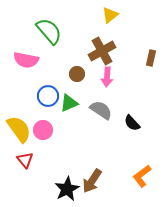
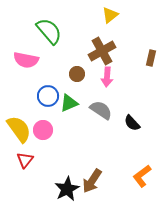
red triangle: rotated 18 degrees clockwise
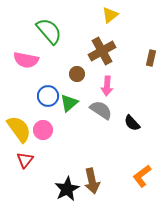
pink arrow: moved 9 px down
green triangle: rotated 18 degrees counterclockwise
brown arrow: rotated 45 degrees counterclockwise
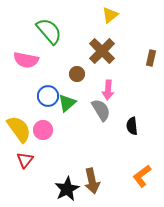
brown cross: rotated 16 degrees counterclockwise
pink arrow: moved 1 px right, 4 px down
green triangle: moved 2 px left
gray semicircle: rotated 25 degrees clockwise
black semicircle: moved 3 px down; rotated 36 degrees clockwise
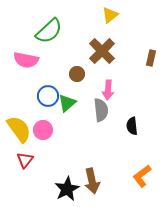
green semicircle: rotated 88 degrees clockwise
gray semicircle: rotated 25 degrees clockwise
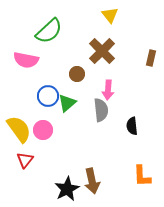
yellow triangle: rotated 30 degrees counterclockwise
orange L-shape: rotated 55 degrees counterclockwise
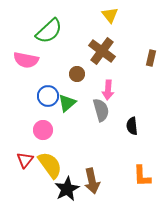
brown cross: rotated 8 degrees counterclockwise
gray semicircle: rotated 10 degrees counterclockwise
yellow semicircle: moved 31 px right, 36 px down
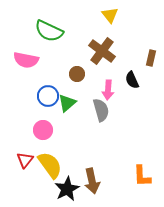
green semicircle: rotated 68 degrees clockwise
black semicircle: moved 46 px up; rotated 18 degrees counterclockwise
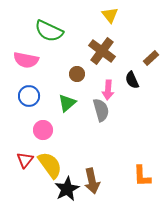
brown rectangle: rotated 35 degrees clockwise
blue circle: moved 19 px left
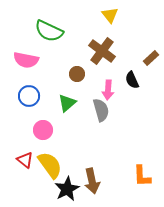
red triangle: rotated 30 degrees counterclockwise
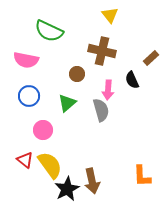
brown cross: rotated 24 degrees counterclockwise
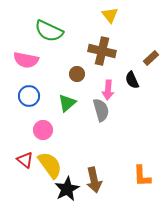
brown arrow: moved 2 px right, 1 px up
